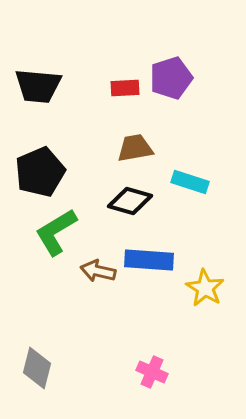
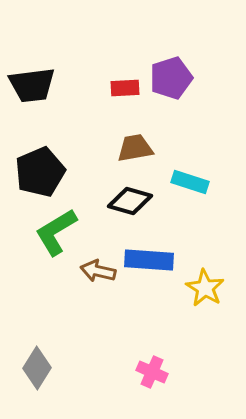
black trapezoid: moved 6 px left, 1 px up; rotated 12 degrees counterclockwise
gray diamond: rotated 18 degrees clockwise
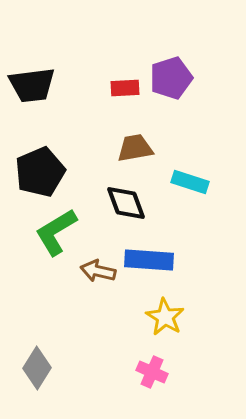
black diamond: moved 4 px left, 2 px down; rotated 54 degrees clockwise
yellow star: moved 40 px left, 29 px down
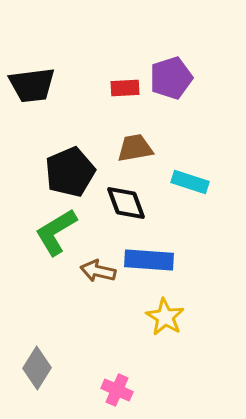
black pentagon: moved 30 px right
pink cross: moved 35 px left, 18 px down
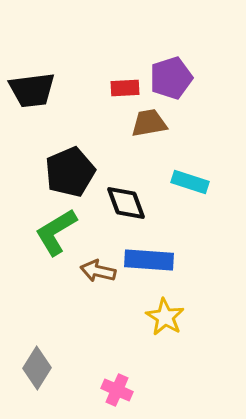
black trapezoid: moved 5 px down
brown trapezoid: moved 14 px right, 25 px up
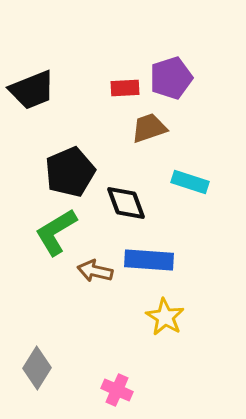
black trapezoid: rotated 15 degrees counterclockwise
brown trapezoid: moved 5 px down; rotated 9 degrees counterclockwise
brown arrow: moved 3 px left
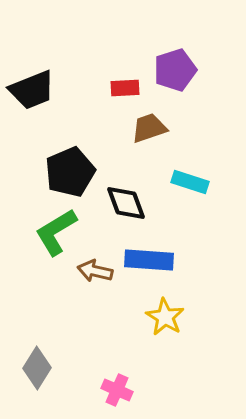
purple pentagon: moved 4 px right, 8 px up
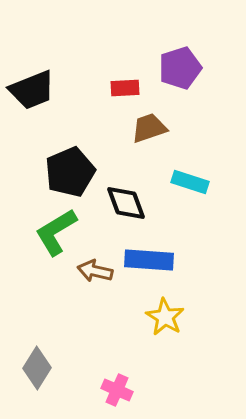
purple pentagon: moved 5 px right, 2 px up
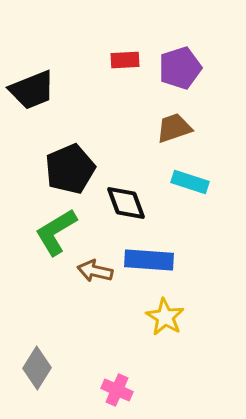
red rectangle: moved 28 px up
brown trapezoid: moved 25 px right
black pentagon: moved 3 px up
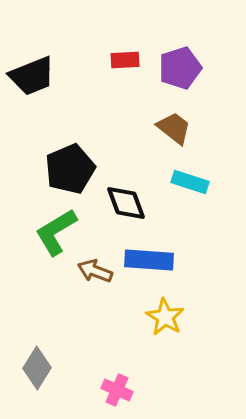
black trapezoid: moved 14 px up
brown trapezoid: rotated 57 degrees clockwise
brown arrow: rotated 8 degrees clockwise
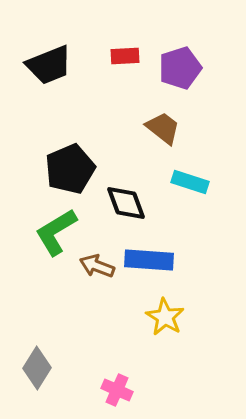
red rectangle: moved 4 px up
black trapezoid: moved 17 px right, 11 px up
brown trapezoid: moved 11 px left
brown arrow: moved 2 px right, 5 px up
